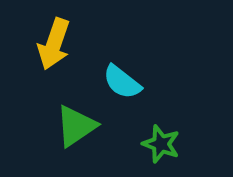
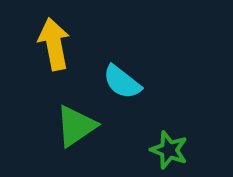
yellow arrow: rotated 150 degrees clockwise
green star: moved 8 px right, 6 px down
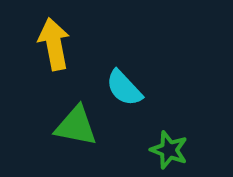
cyan semicircle: moved 2 px right, 6 px down; rotated 9 degrees clockwise
green triangle: rotated 45 degrees clockwise
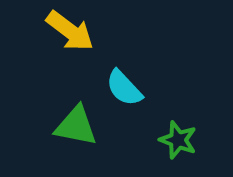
yellow arrow: moved 16 px right, 13 px up; rotated 138 degrees clockwise
green star: moved 9 px right, 10 px up
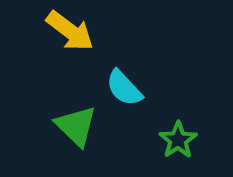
green triangle: rotated 33 degrees clockwise
green star: rotated 18 degrees clockwise
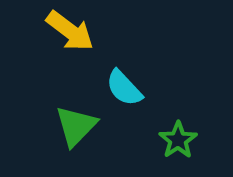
green triangle: rotated 30 degrees clockwise
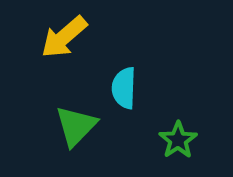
yellow arrow: moved 6 px left, 6 px down; rotated 102 degrees clockwise
cyan semicircle: rotated 45 degrees clockwise
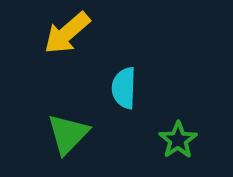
yellow arrow: moved 3 px right, 4 px up
green triangle: moved 8 px left, 8 px down
